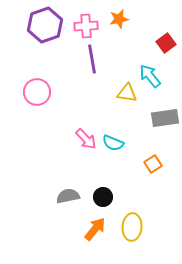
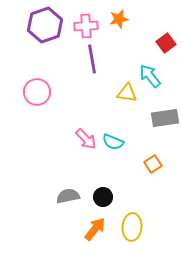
cyan semicircle: moved 1 px up
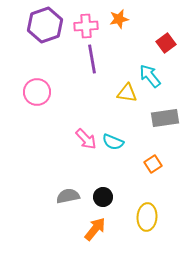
yellow ellipse: moved 15 px right, 10 px up
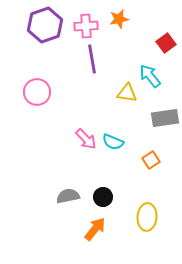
orange square: moved 2 px left, 4 px up
